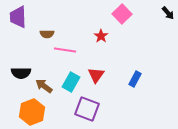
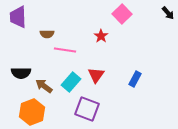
cyan rectangle: rotated 12 degrees clockwise
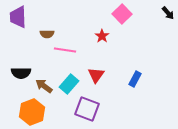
red star: moved 1 px right
cyan rectangle: moved 2 px left, 2 px down
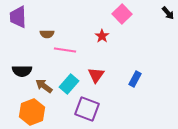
black semicircle: moved 1 px right, 2 px up
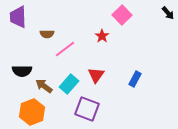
pink square: moved 1 px down
pink line: moved 1 px up; rotated 45 degrees counterclockwise
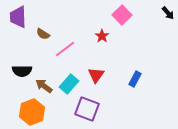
brown semicircle: moved 4 px left; rotated 32 degrees clockwise
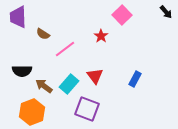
black arrow: moved 2 px left, 1 px up
red star: moved 1 px left
red triangle: moved 1 px left, 1 px down; rotated 12 degrees counterclockwise
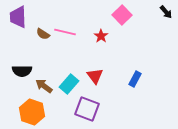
pink line: moved 17 px up; rotated 50 degrees clockwise
orange hexagon: rotated 20 degrees counterclockwise
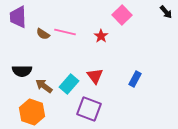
purple square: moved 2 px right
